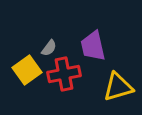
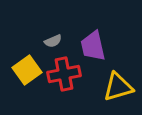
gray semicircle: moved 4 px right, 7 px up; rotated 30 degrees clockwise
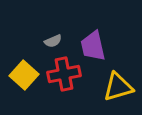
yellow square: moved 3 px left, 5 px down; rotated 12 degrees counterclockwise
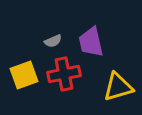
purple trapezoid: moved 2 px left, 4 px up
yellow square: rotated 28 degrees clockwise
